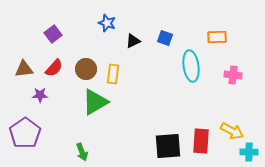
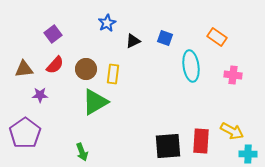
blue star: rotated 24 degrees clockwise
orange rectangle: rotated 36 degrees clockwise
red semicircle: moved 1 px right, 3 px up
cyan cross: moved 1 px left, 2 px down
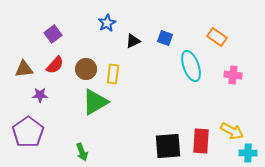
cyan ellipse: rotated 12 degrees counterclockwise
purple pentagon: moved 3 px right, 1 px up
cyan cross: moved 1 px up
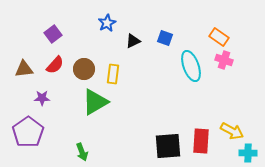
orange rectangle: moved 2 px right
brown circle: moved 2 px left
pink cross: moved 9 px left, 15 px up; rotated 12 degrees clockwise
purple star: moved 2 px right, 3 px down
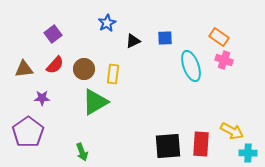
blue square: rotated 21 degrees counterclockwise
red rectangle: moved 3 px down
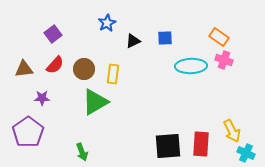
cyan ellipse: rotated 72 degrees counterclockwise
yellow arrow: rotated 35 degrees clockwise
cyan cross: moved 2 px left; rotated 24 degrees clockwise
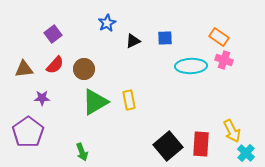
yellow rectangle: moved 16 px right, 26 px down; rotated 18 degrees counterclockwise
black square: rotated 36 degrees counterclockwise
cyan cross: rotated 18 degrees clockwise
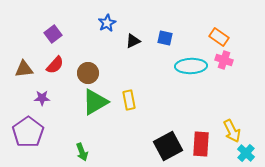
blue square: rotated 14 degrees clockwise
brown circle: moved 4 px right, 4 px down
black square: rotated 12 degrees clockwise
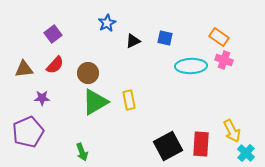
purple pentagon: rotated 12 degrees clockwise
